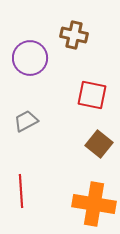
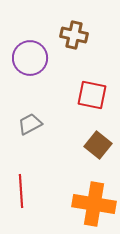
gray trapezoid: moved 4 px right, 3 px down
brown square: moved 1 px left, 1 px down
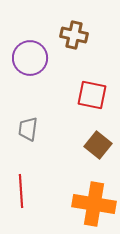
gray trapezoid: moved 2 px left, 5 px down; rotated 55 degrees counterclockwise
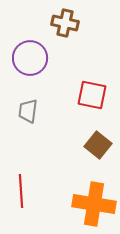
brown cross: moved 9 px left, 12 px up
gray trapezoid: moved 18 px up
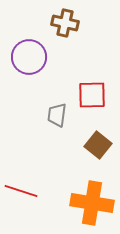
purple circle: moved 1 px left, 1 px up
red square: rotated 12 degrees counterclockwise
gray trapezoid: moved 29 px right, 4 px down
red line: rotated 68 degrees counterclockwise
orange cross: moved 2 px left, 1 px up
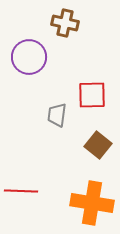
red line: rotated 16 degrees counterclockwise
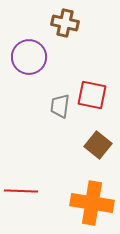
red square: rotated 12 degrees clockwise
gray trapezoid: moved 3 px right, 9 px up
